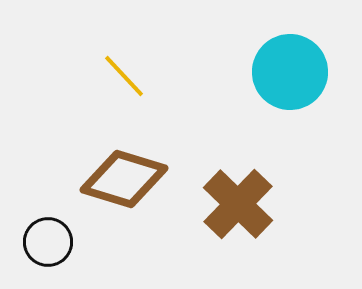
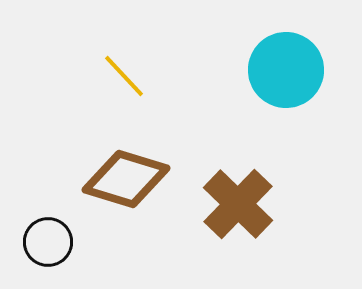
cyan circle: moved 4 px left, 2 px up
brown diamond: moved 2 px right
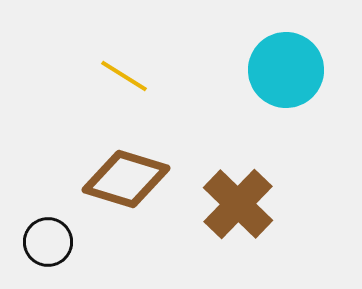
yellow line: rotated 15 degrees counterclockwise
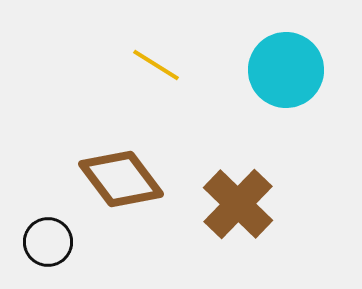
yellow line: moved 32 px right, 11 px up
brown diamond: moved 5 px left; rotated 36 degrees clockwise
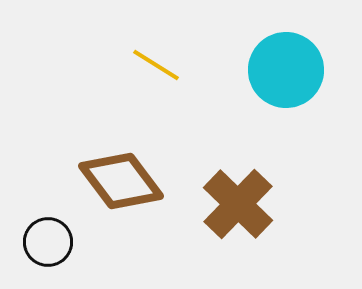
brown diamond: moved 2 px down
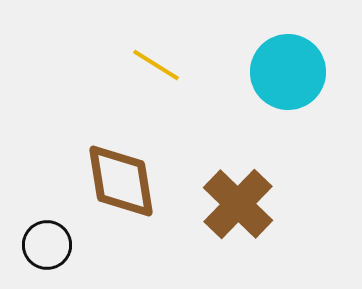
cyan circle: moved 2 px right, 2 px down
brown diamond: rotated 28 degrees clockwise
black circle: moved 1 px left, 3 px down
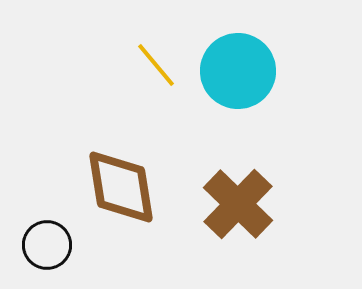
yellow line: rotated 18 degrees clockwise
cyan circle: moved 50 px left, 1 px up
brown diamond: moved 6 px down
